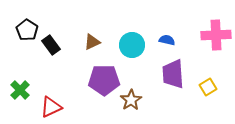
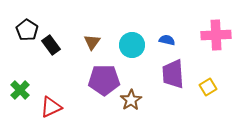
brown triangle: rotated 30 degrees counterclockwise
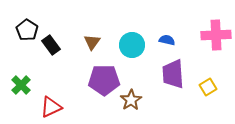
green cross: moved 1 px right, 5 px up
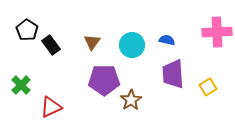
pink cross: moved 1 px right, 3 px up
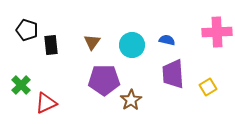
black pentagon: rotated 15 degrees counterclockwise
black rectangle: rotated 30 degrees clockwise
red triangle: moved 5 px left, 4 px up
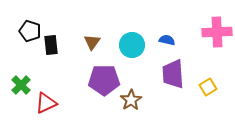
black pentagon: moved 3 px right, 1 px down
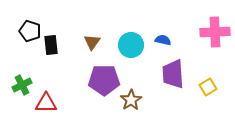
pink cross: moved 2 px left
blue semicircle: moved 4 px left
cyan circle: moved 1 px left
green cross: moved 1 px right; rotated 18 degrees clockwise
red triangle: rotated 25 degrees clockwise
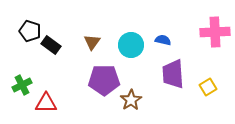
black rectangle: rotated 48 degrees counterclockwise
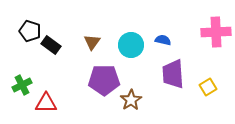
pink cross: moved 1 px right
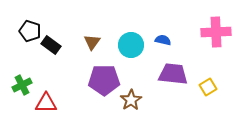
purple trapezoid: rotated 100 degrees clockwise
